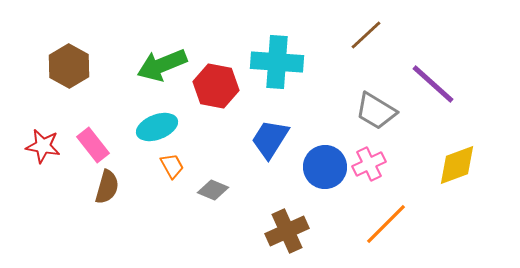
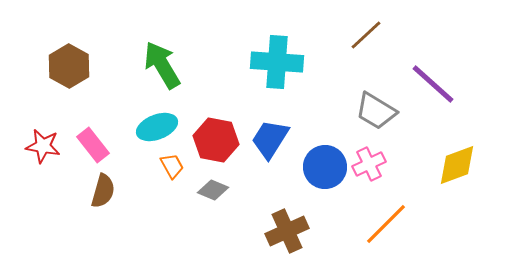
green arrow: rotated 81 degrees clockwise
red hexagon: moved 54 px down
brown semicircle: moved 4 px left, 4 px down
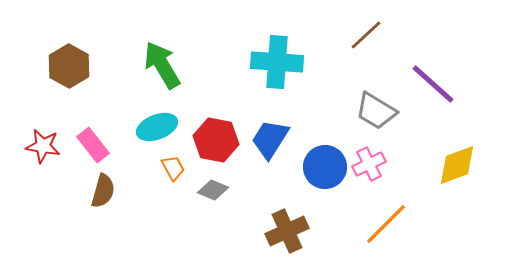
orange trapezoid: moved 1 px right, 2 px down
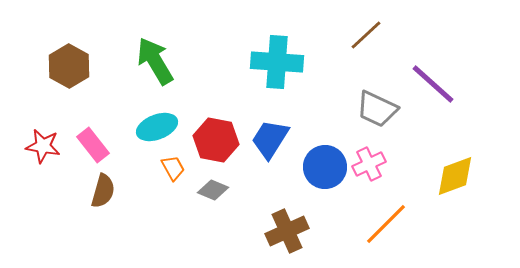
green arrow: moved 7 px left, 4 px up
gray trapezoid: moved 1 px right, 2 px up; rotated 6 degrees counterclockwise
yellow diamond: moved 2 px left, 11 px down
